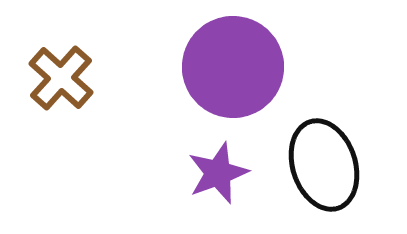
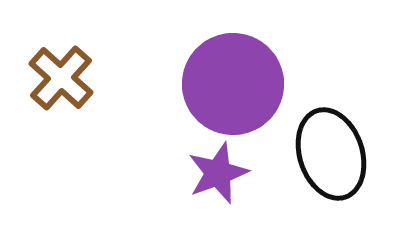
purple circle: moved 17 px down
black ellipse: moved 7 px right, 11 px up
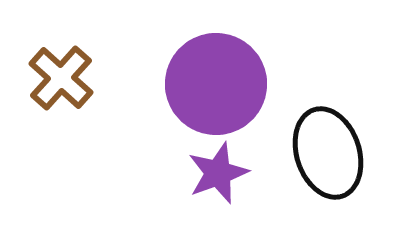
purple circle: moved 17 px left
black ellipse: moved 3 px left, 1 px up
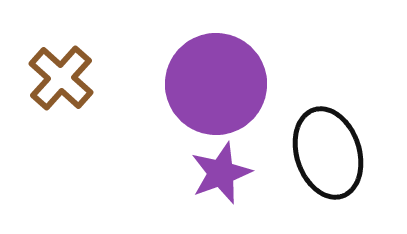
purple star: moved 3 px right
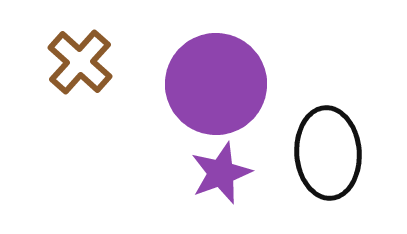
brown cross: moved 19 px right, 16 px up
black ellipse: rotated 14 degrees clockwise
